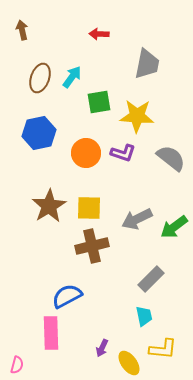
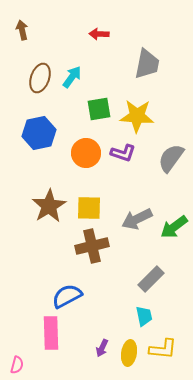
green square: moved 7 px down
gray semicircle: rotated 92 degrees counterclockwise
yellow ellipse: moved 10 px up; rotated 45 degrees clockwise
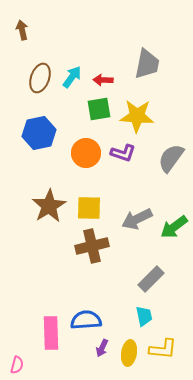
red arrow: moved 4 px right, 46 px down
blue semicircle: moved 19 px right, 24 px down; rotated 24 degrees clockwise
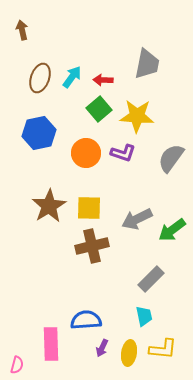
green square: rotated 30 degrees counterclockwise
green arrow: moved 2 px left, 3 px down
pink rectangle: moved 11 px down
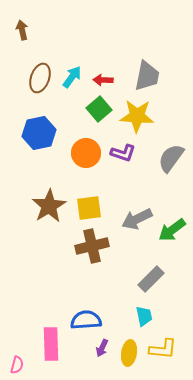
gray trapezoid: moved 12 px down
yellow square: rotated 8 degrees counterclockwise
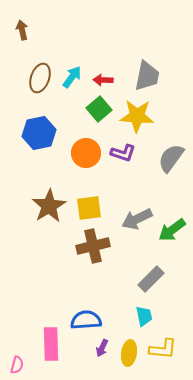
brown cross: moved 1 px right
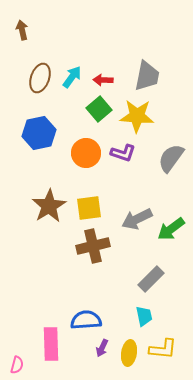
green arrow: moved 1 px left, 1 px up
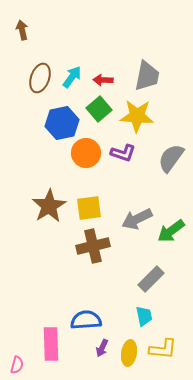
blue hexagon: moved 23 px right, 10 px up
green arrow: moved 2 px down
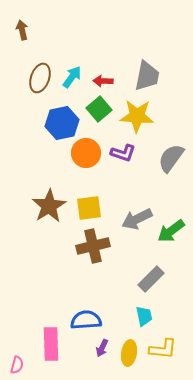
red arrow: moved 1 px down
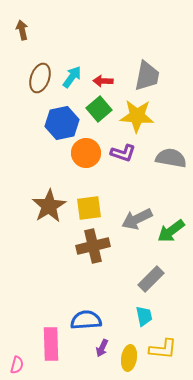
gray semicircle: rotated 64 degrees clockwise
yellow ellipse: moved 5 px down
